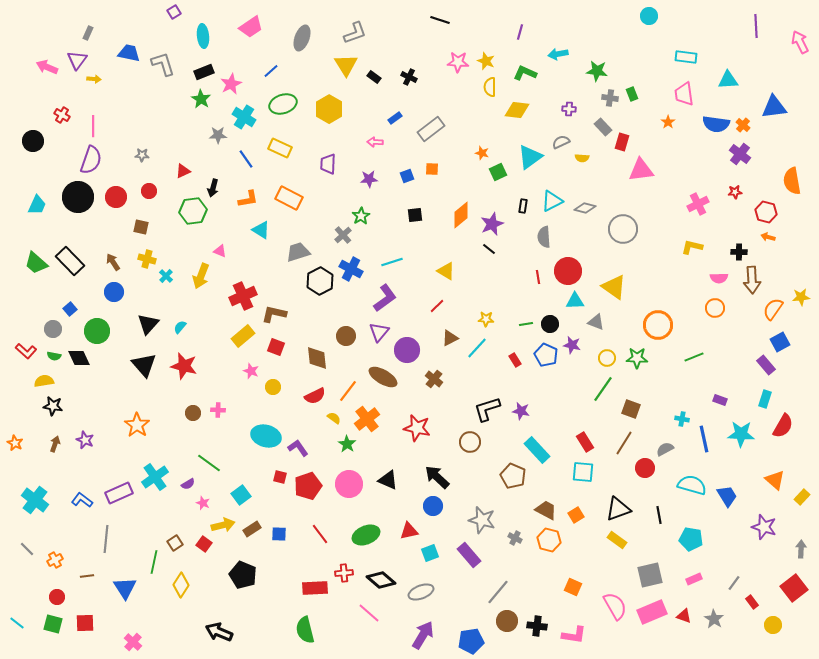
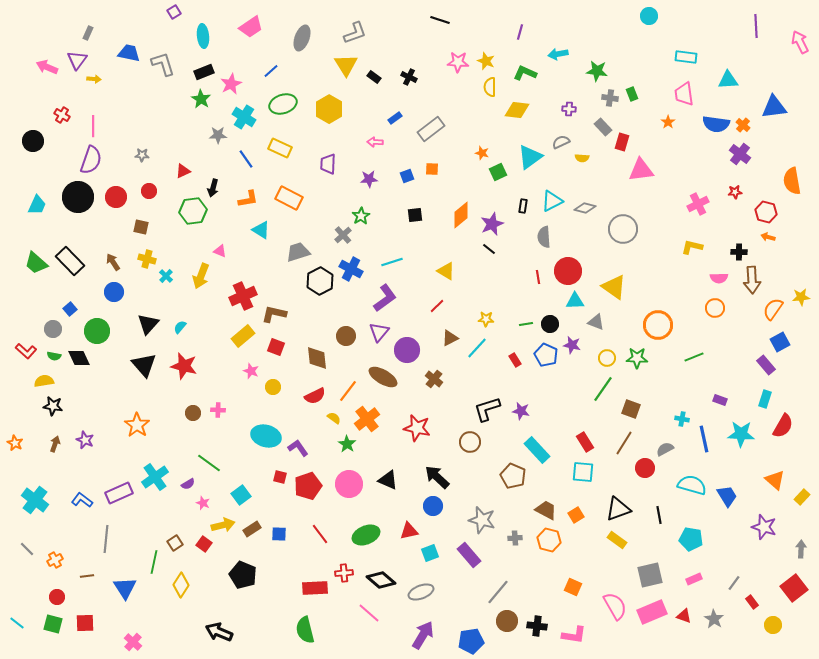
gray cross at (515, 538): rotated 32 degrees counterclockwise
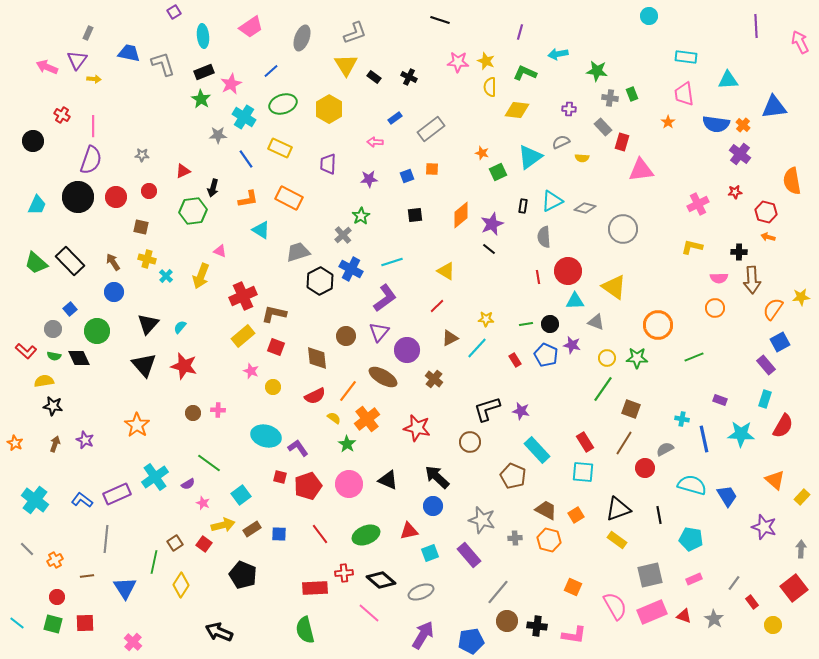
purple rectangle at (119, 493): moved 2 px left, 1 px down
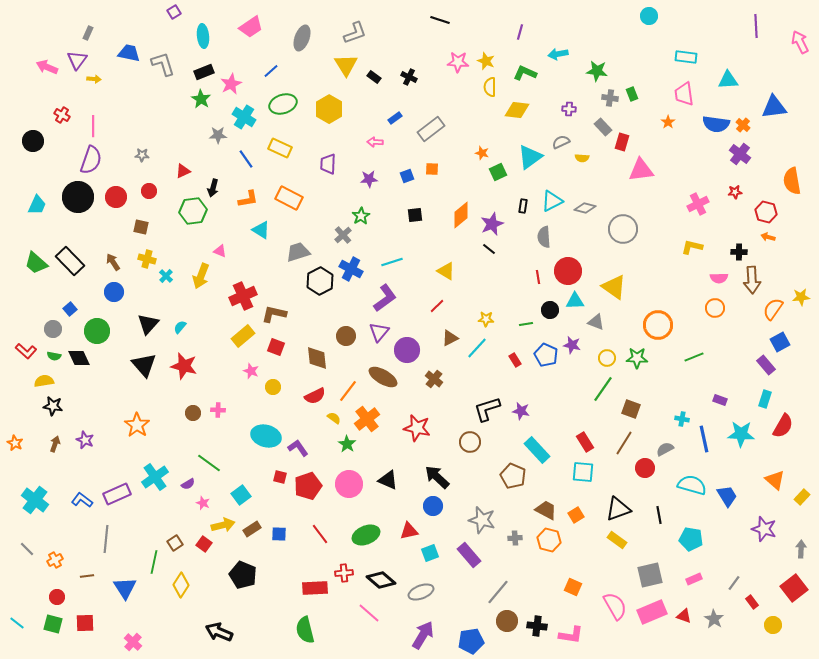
black circle at (550, 324): moved 14 px up
purple star at (764, 527): moved 2 px down
pink L-shape at (574, 635): moved 3 px left
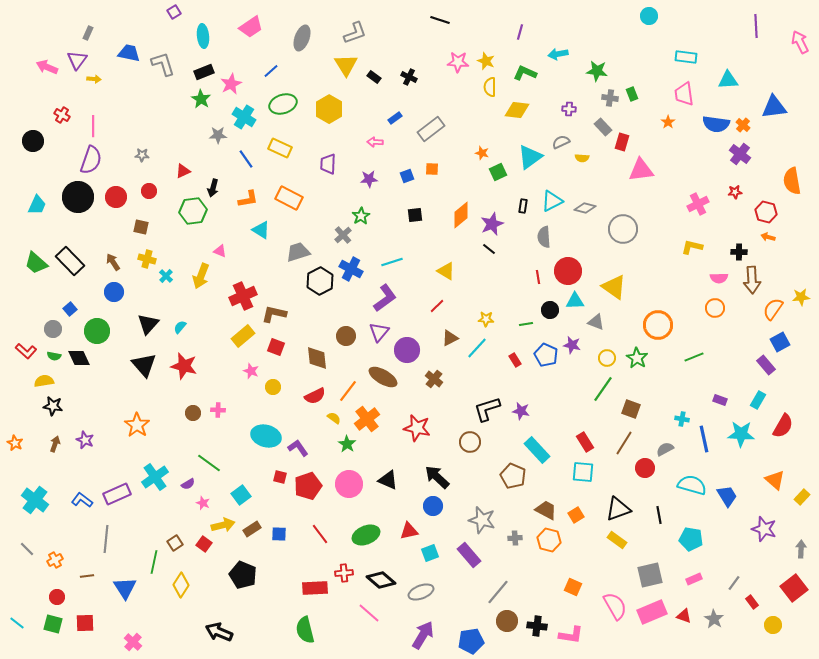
green star at (637, 358): rotated 30 degrees clockwise
cyan rectangle at (765, 399): moved 7 px left, 1 px down; rotated 12 degrees clockwise
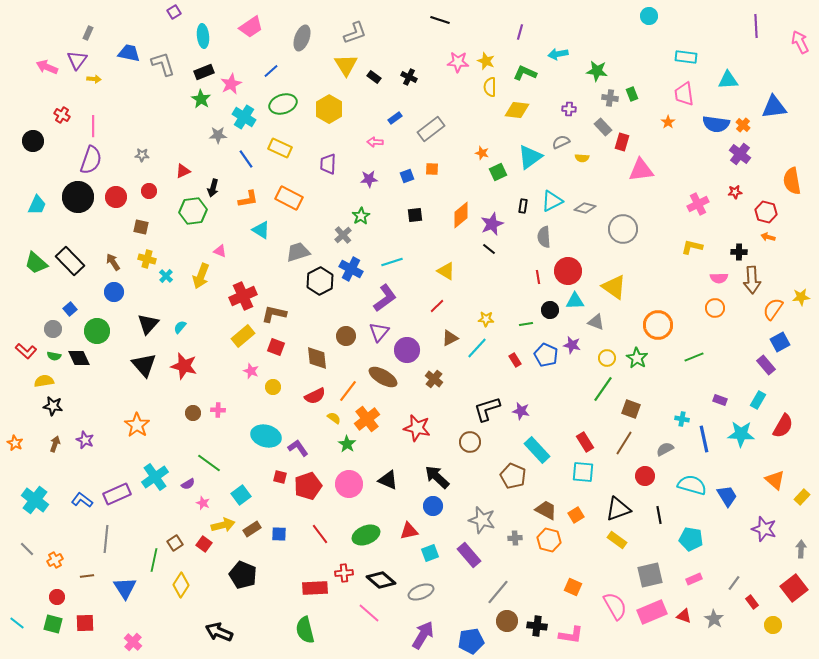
red circle at (645, 468): moved 8 px down
green line at (154, 562): moved 2 px up
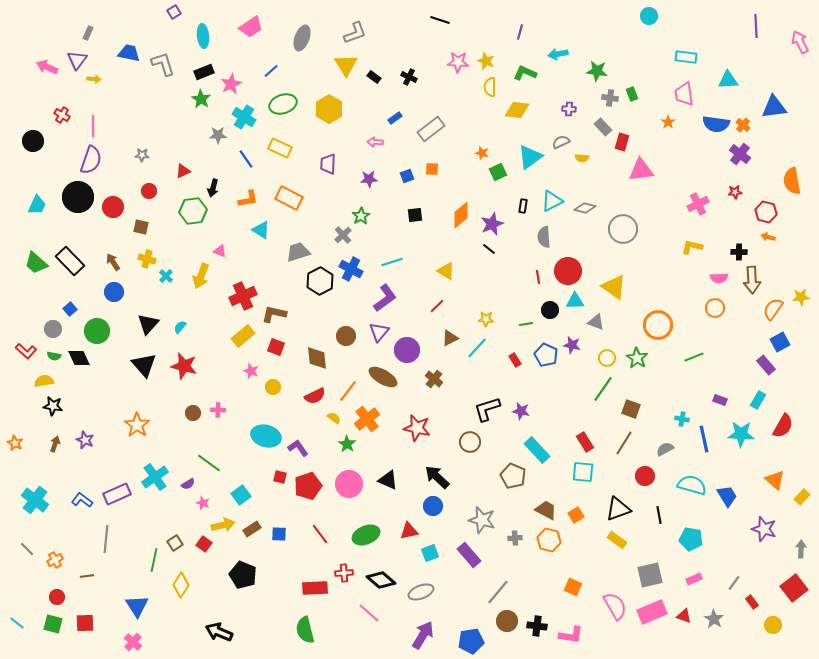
red circle at (116, 197): moved 3 px left, 10 px down
blue triangle at (125, 588): moved 12 px right, 18 px down
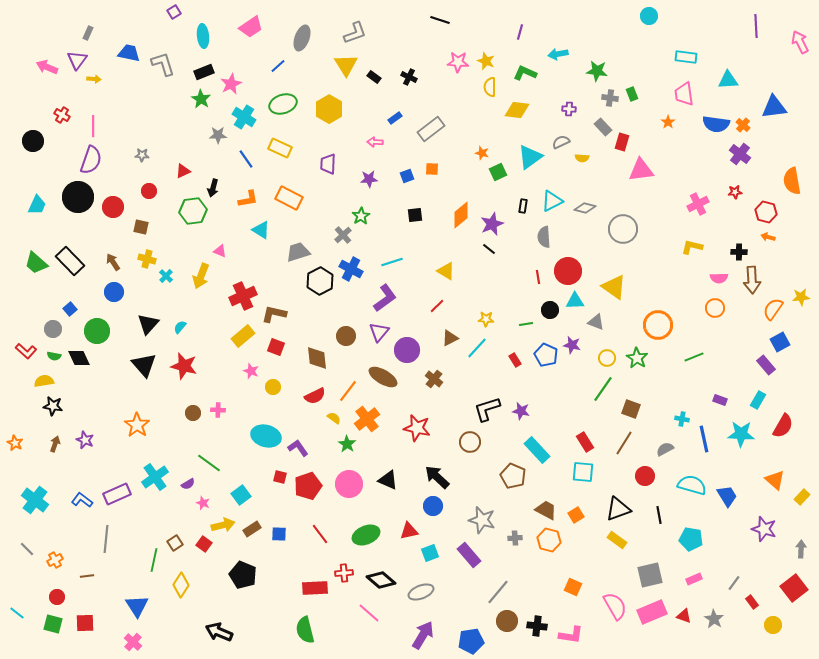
blue line at (271, 71): moved 7 px right, 5 px up
cyan line at (17, 623): moved 10 px up
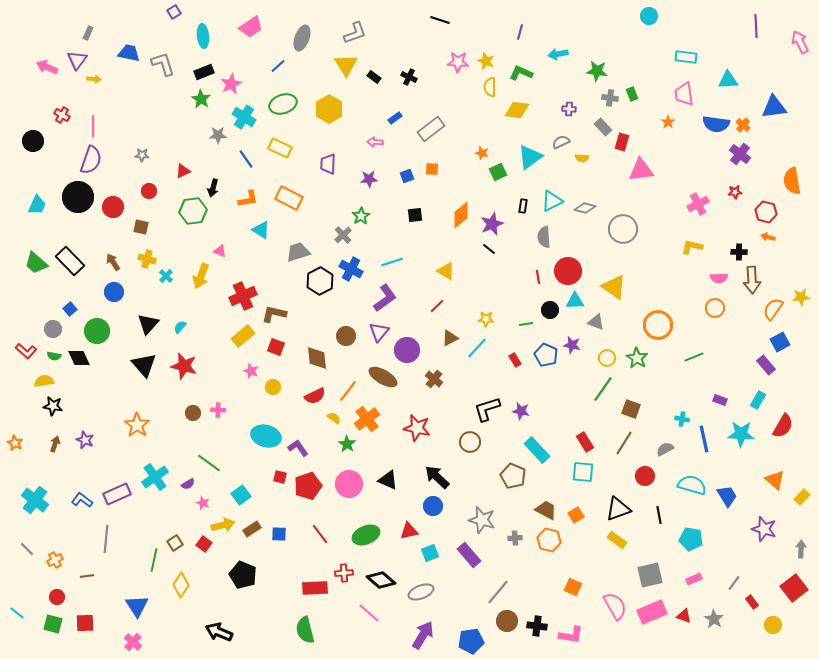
green L-shape at (525, 73): moved 4 px left
